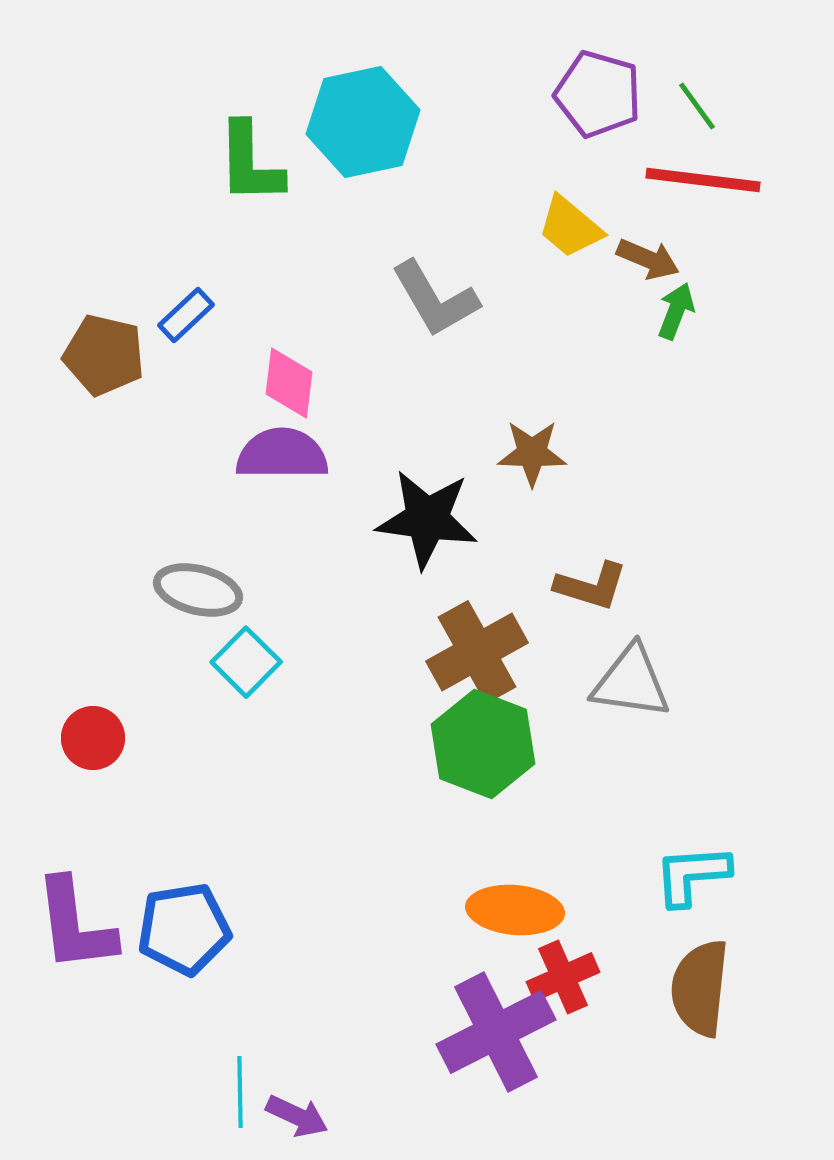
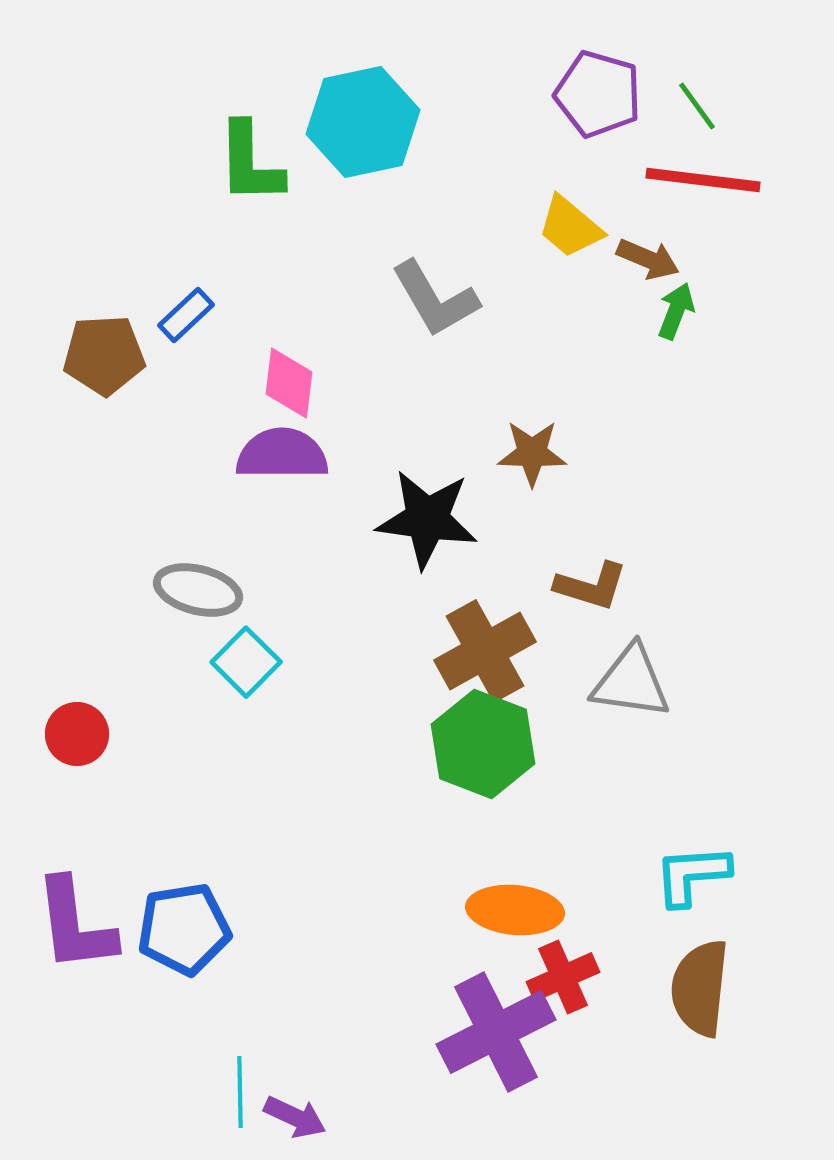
brown pentagon: rotated 16 degrees counterclockwise
brown cross: moved 8 px right, 1 px up
red circle: moved 16 px left, 4 px up
purple arrow: moved 2 px left, 1 px down
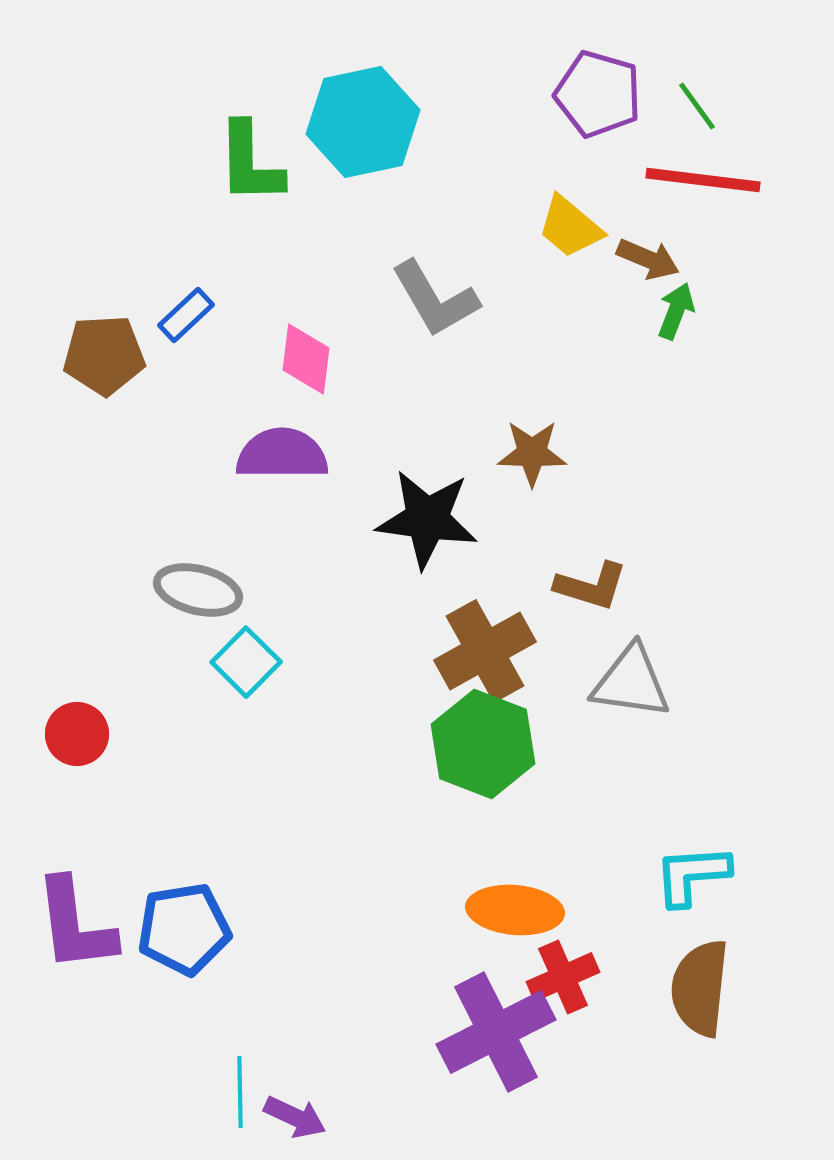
pink diamond: moved 17 px right, 24 px up
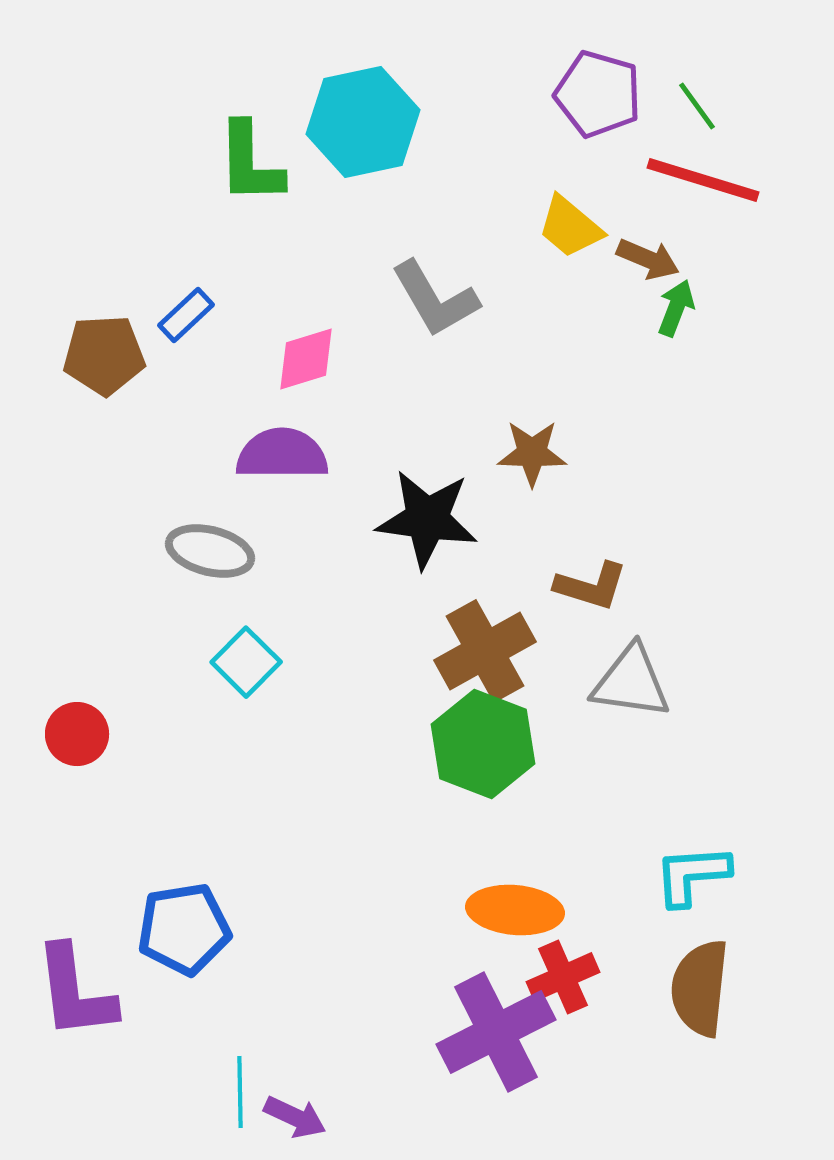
red line: rotated 10 degrees clockwise
green arrow: moved 3 px up
pink diamond: rotated 66 degrees clockwise
gray ellipse: moved 12 px right, 39 px up
purple L-shape: moved 67 px down
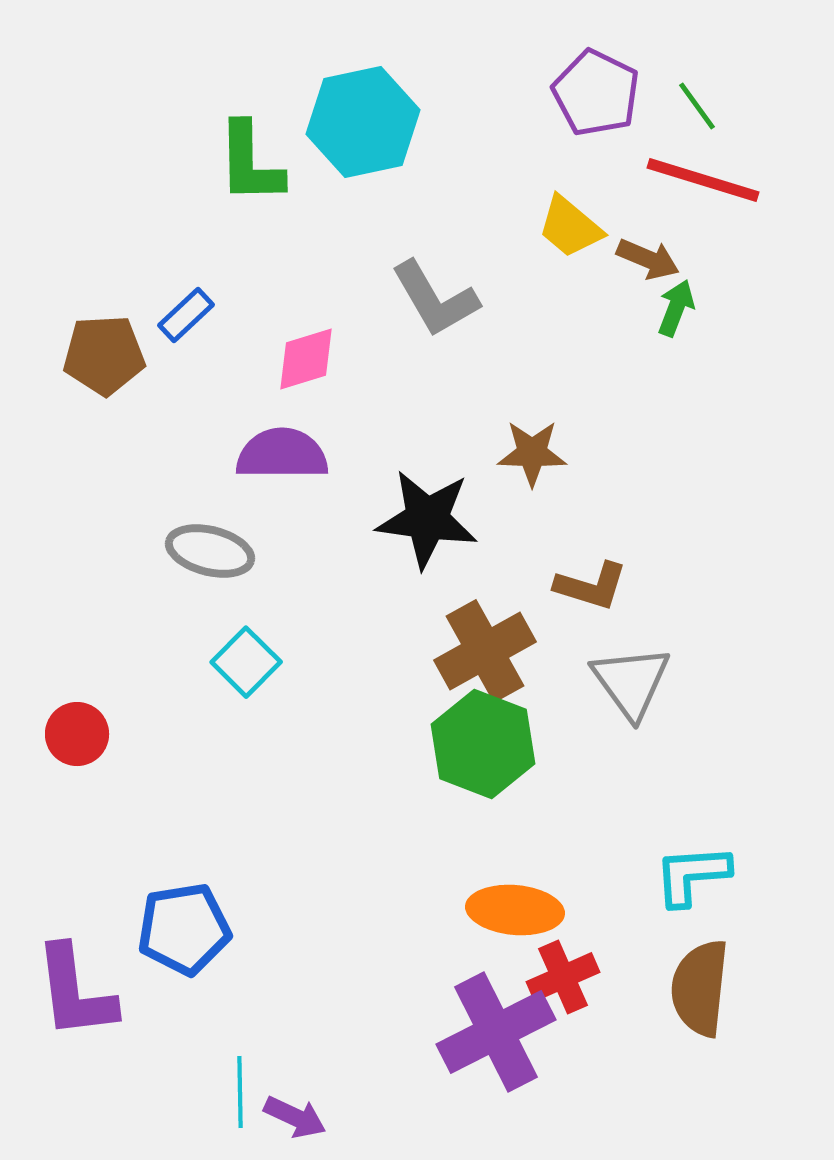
purple pentagon: moved 2 px left, 1 px up; rotated 10 degrees clockwise
gray triangle: rotated 46 degrees clockwise
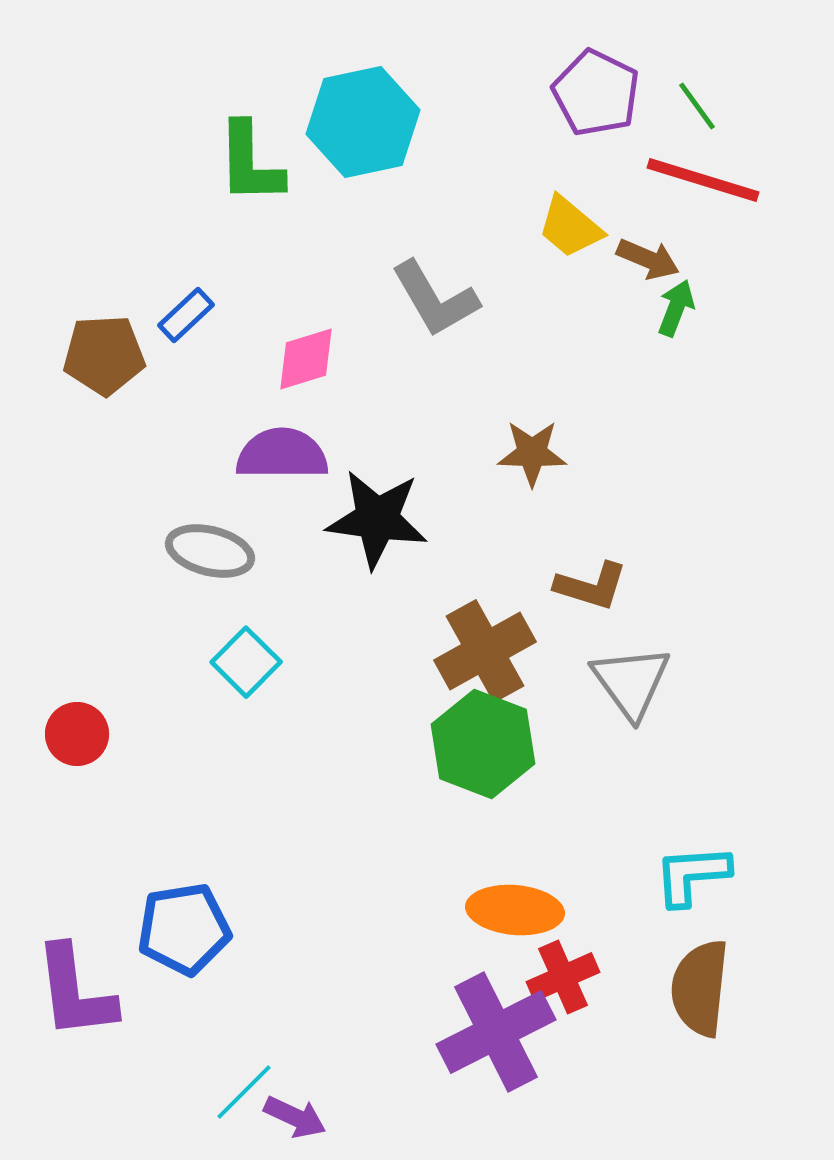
black star: moved 50 px left
cyan line: moved 4 px right; rotated 46 degrees clockwise
